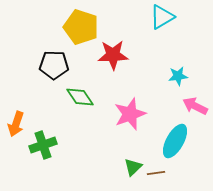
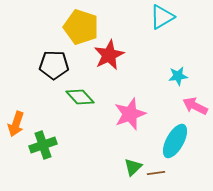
red star: moved 4 px left; rotated 24 degrees counterclockwise
green diamond: rotated 8 degrees counterclockwise
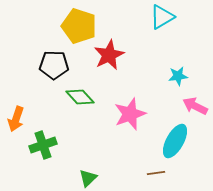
yellow pentagon: moved 2 px left, 1 px up
orange arrow: moved 5 px up
green triangle: moved 45 px left, 11 px down
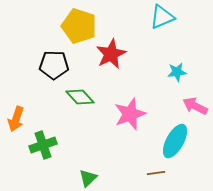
cyan triangle: rotated 8 degrees clockwise
red star: moved 2 px right, 1 px up
cyan star: moved 1 px left, 4 px up
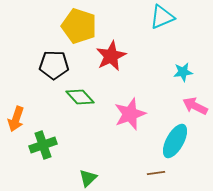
red star: moved 2 px down
cyan star: moved 6 px right
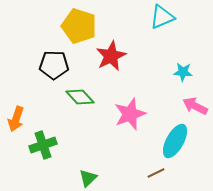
cyan star: rotated 12 degrees clockwise
brown line: rotated 18 degrees counterclockwise
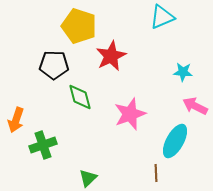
green diamond: rotated 28 degrees clockwise
orange arrow: moved 1 px down
brown line: rotated 66 degrees counterclockwise
